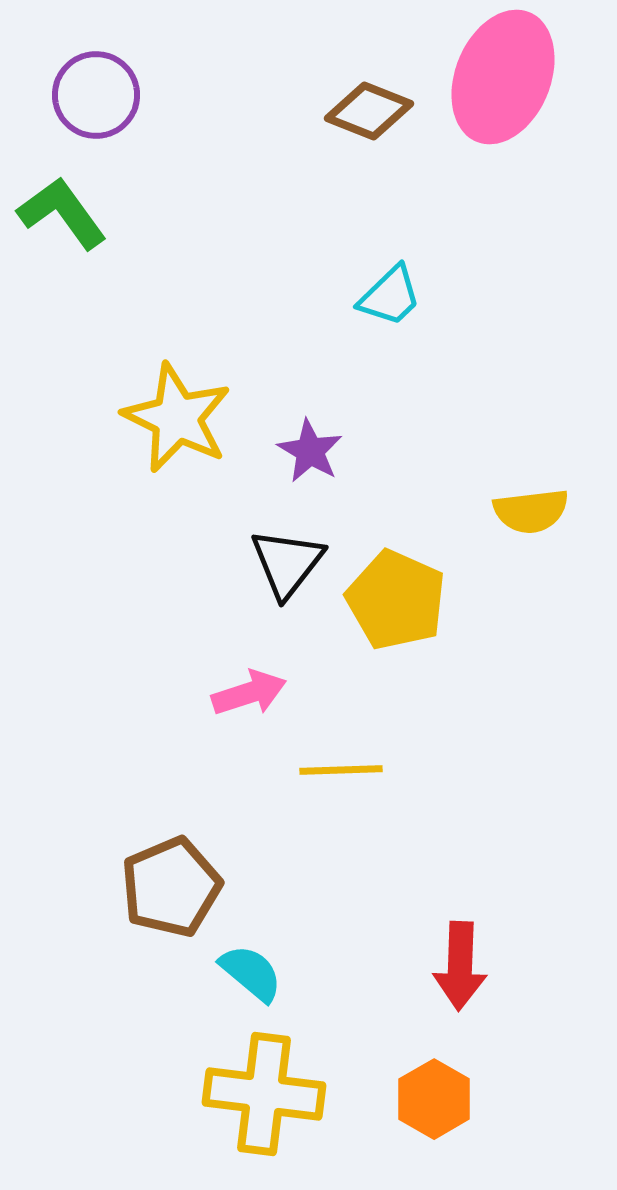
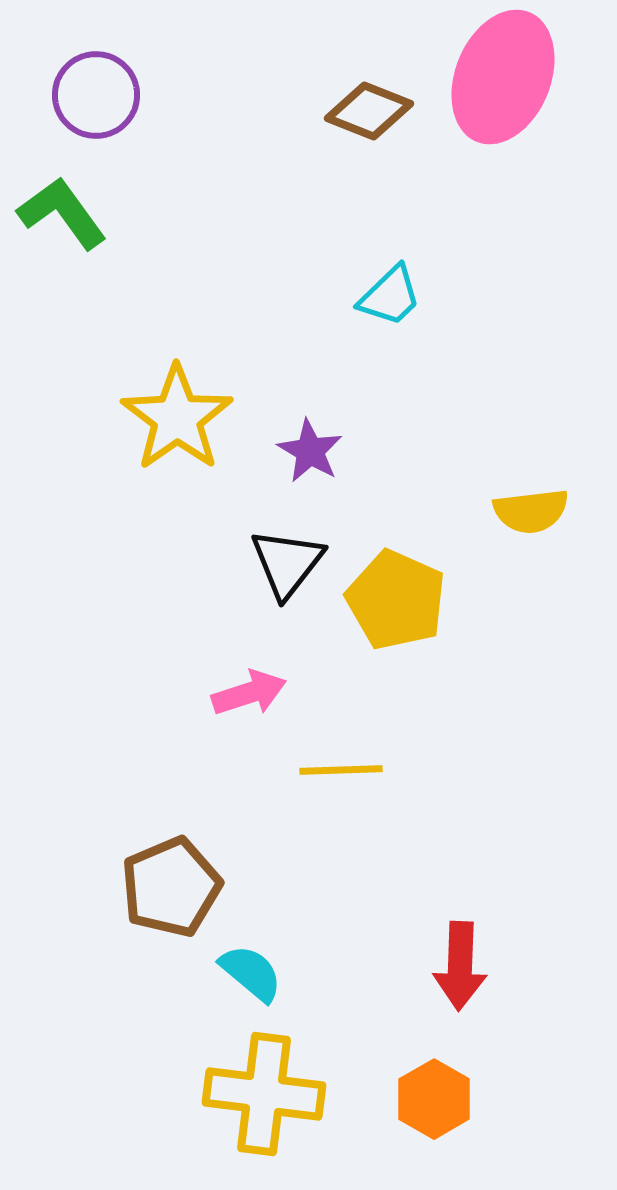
yellow star: rotated 11 degrees clockwise
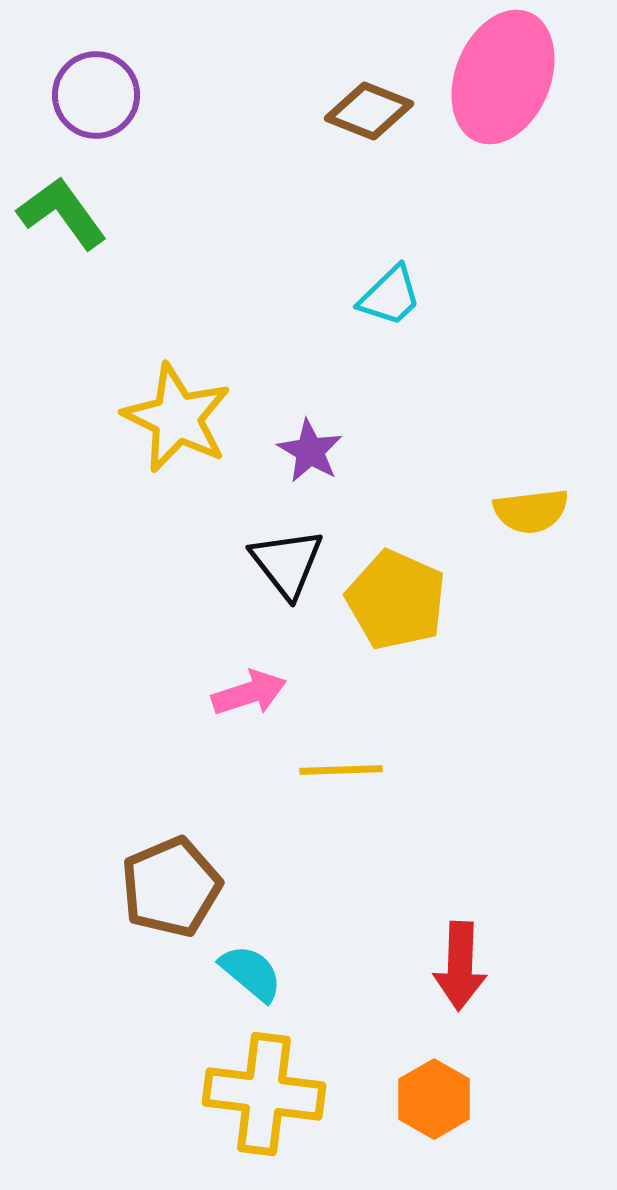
yellow star: rotated 11 degrees counterclockwise
black triangle: rotated 16 degrees counterclockwise
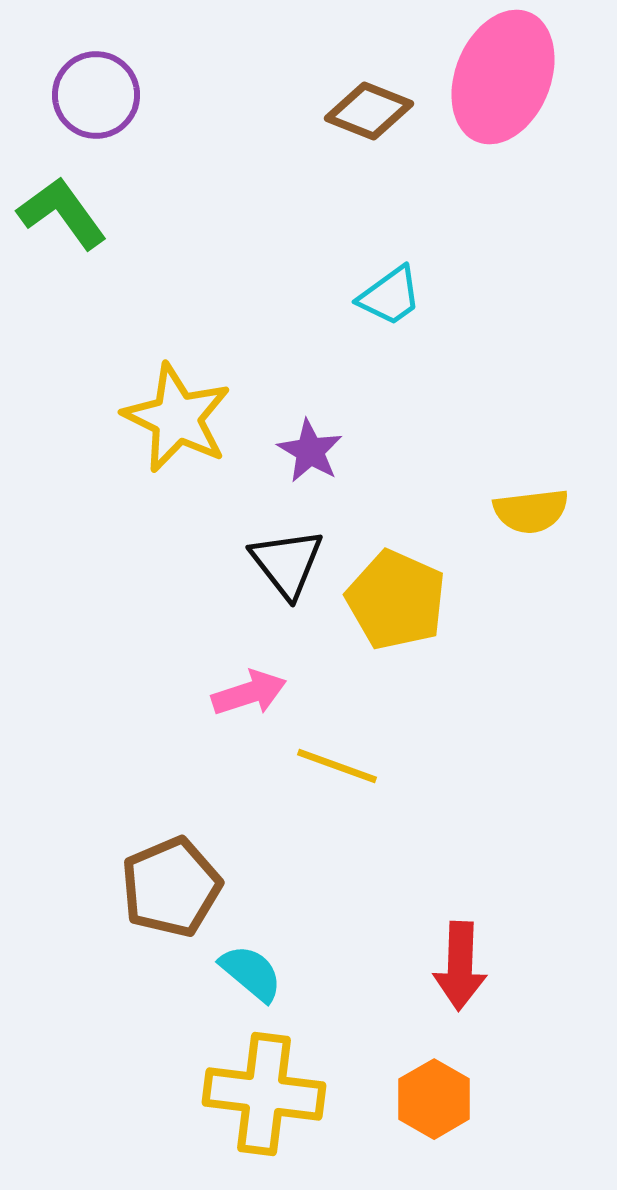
cyan trapezoid: rotated 8 degrees clockwise
yellow line: moved 4 px left, 4 px up; rotated 22 degrees clockwise
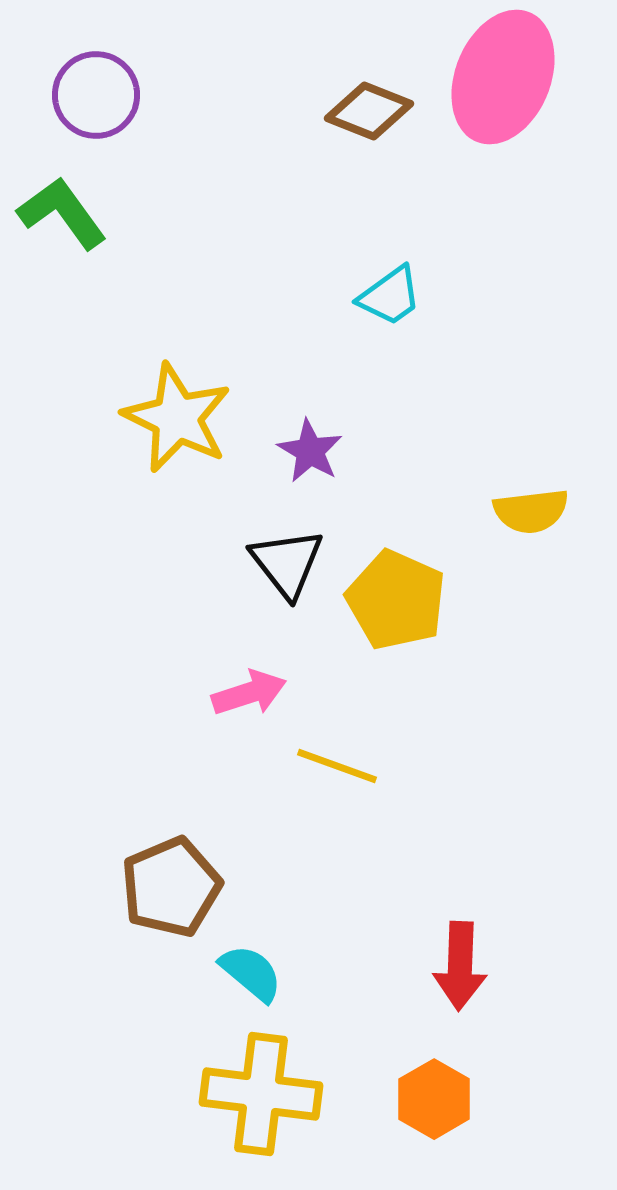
yellow cross: moved 3 px left
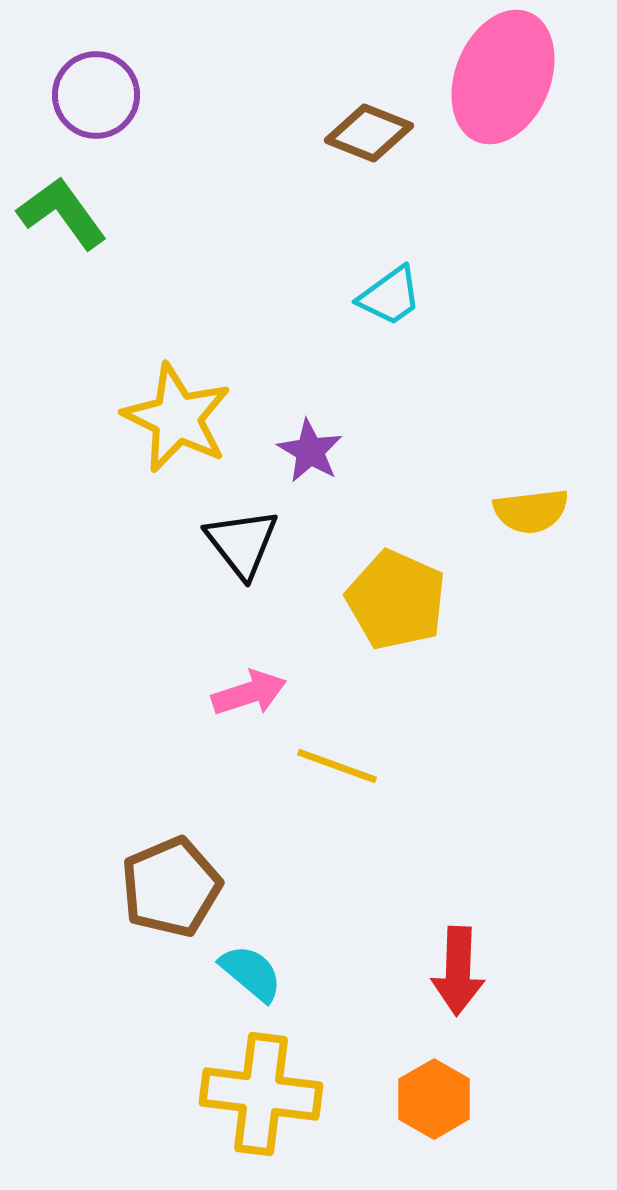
brown diamond: moved 22 px down
black triangle: moved 45 px left, 20 px up
red arrow: moved 2 px left, 5 px down
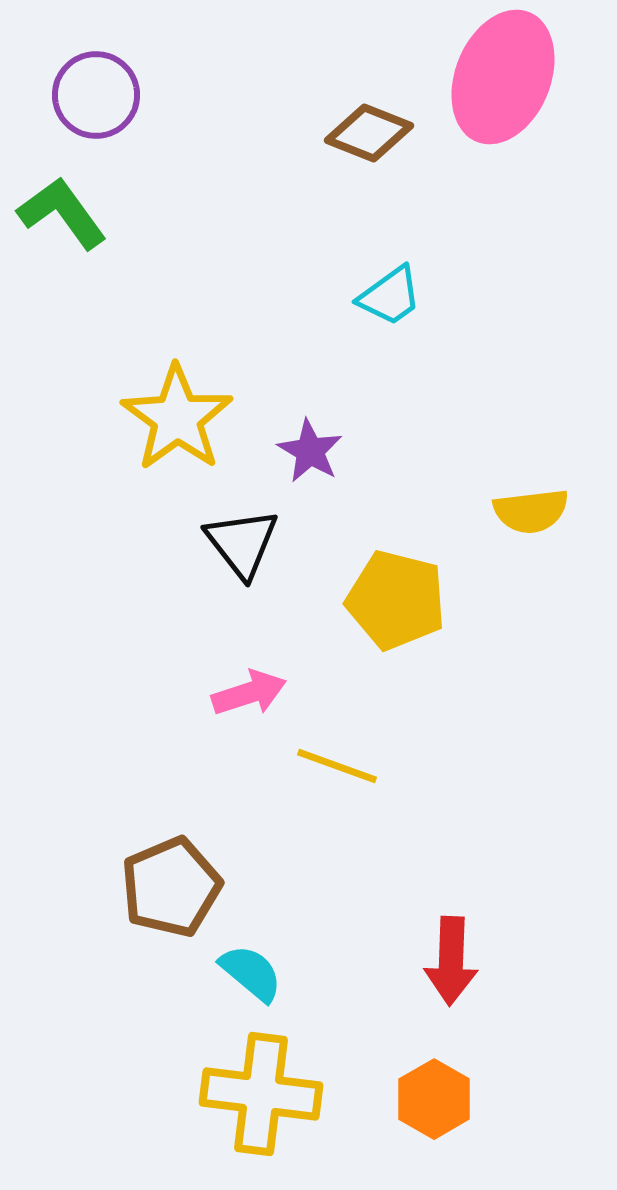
yellow star: rotated 10 degrees clockwise
yellow pentagon: rotated 10 degrees counterclockwise
red arrow: moved 7 px left, 10 px up
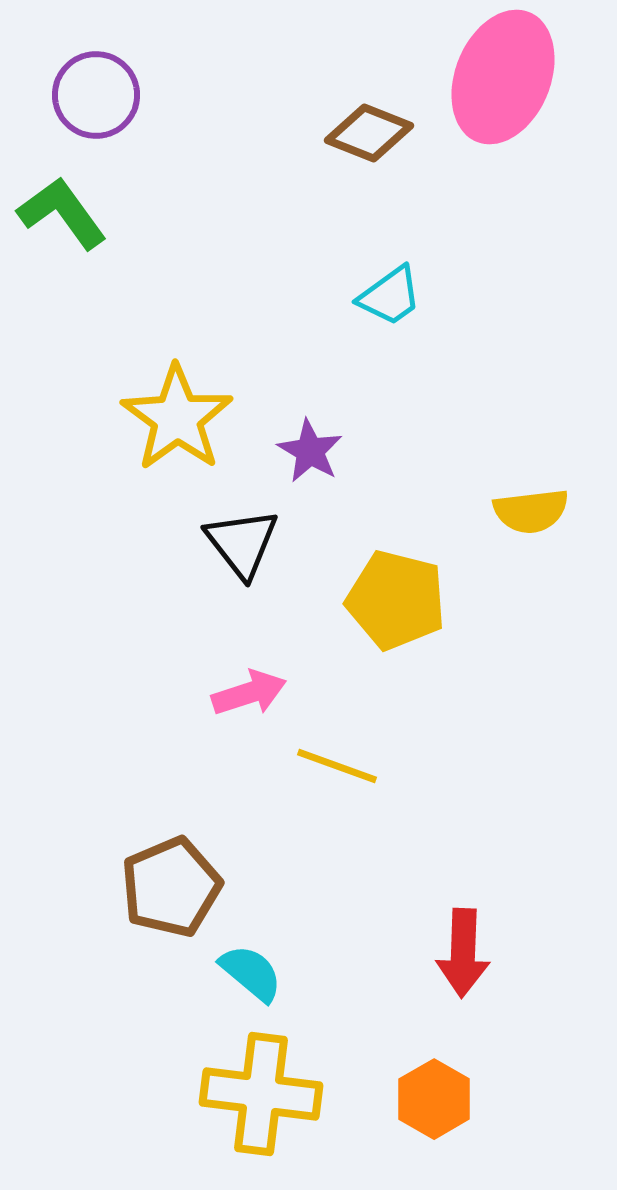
red arrow: moved 12 px right, 8 px up
